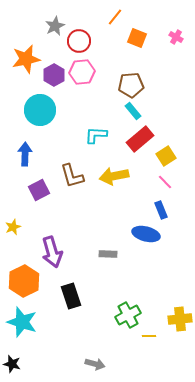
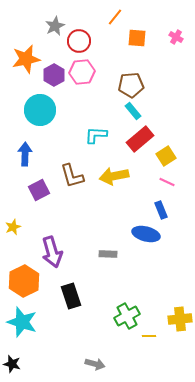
orange square: rotated 18 degrees counterclockwise
pink line: moved 2 px right; rotated 21 degrees counterclockwise
green cross: moved 1 px left, 1 px down
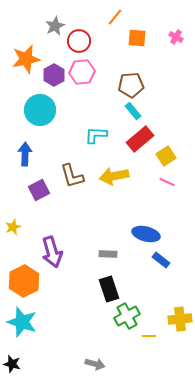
blue rectangle: moved 50 px down; rotated 30 degrees counterclockwise
black rectangle: moved 38 px right, 7 px up
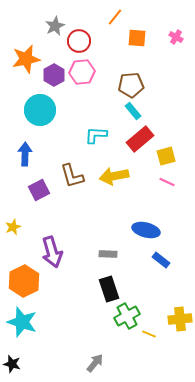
yellow square: rotated 18 degrees clockwise
blue ellipse: moved 4 px up
yellow line: moved 2 px up; rotated 24 degrees clockwise
gray arrow: moved 1 px up; rotated 66 degrees counterclockwise
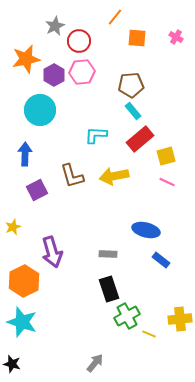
purple square: moved 2 px left
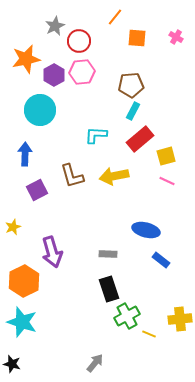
cyan rectangle: rotated 66 degrees clockwise
pink line: moved 1 px up
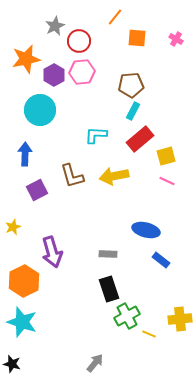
pink cross: moved 2 px down
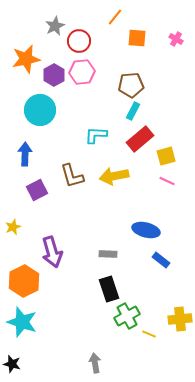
gray arrow: rotated 48 degrees counterclockwise
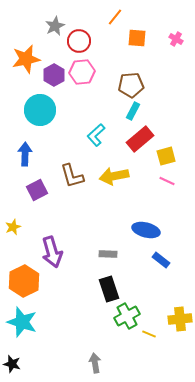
cyan L-shape: rotated 45 degrees counterclockwise
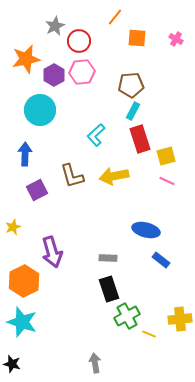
red rectangle: rotated 68 degrees counterclockwise
gray rectangle: moved 4 px down
